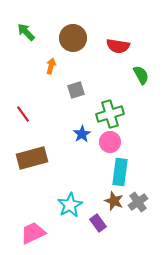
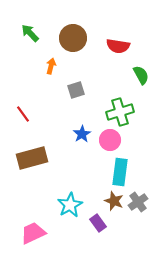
green arrow: moved 4 px right, 1 px down
green cross: moved 10 px right, 2 px up
pink circle: moved 2 px up
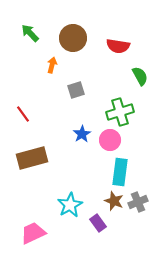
orange arrow: moved 1 px right, 1 px up
green semicircle: moved 1 px left, 1 px down
gray cross: rotated 12 degrees clockwise
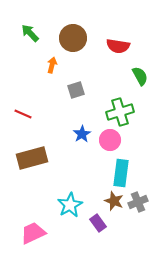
red line: rotated 30 degrees counterclockwise
cyan rectangle: moved 1 px right, 1 px down
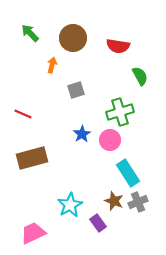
cyan rectangle: moved 7 px right; rotated 40 degrees counterclockwise
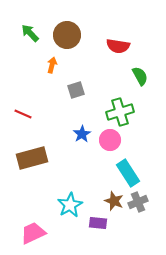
brown circle: moved 6 px left, 3 px up
purple rectangle: rotated 48 degrees counterclockwise
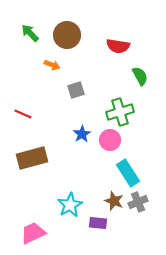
orange arrow: rotated 98 degrees clockwise
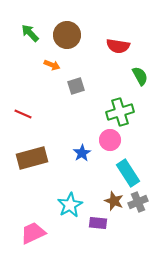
gray square: moved 4 px up
blue star: moved 19 px down
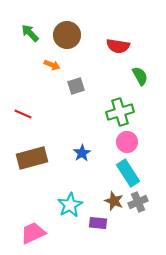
pink circle: moved 17 px right, 2 px down
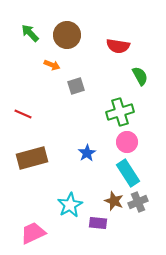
blue star: moved 5 px right
